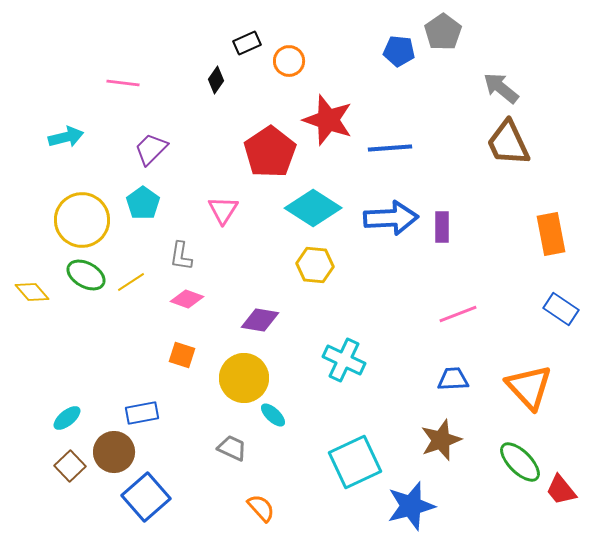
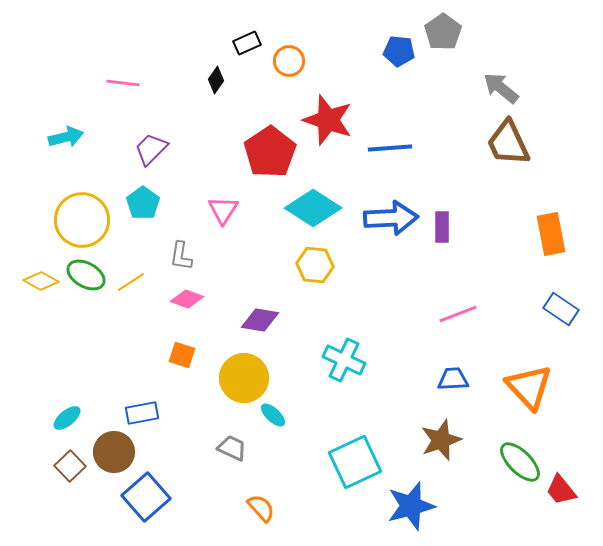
yellow diamond at (32, 292): moved 9 px right, 11 px up; rotated 20 degrees counterclockwise
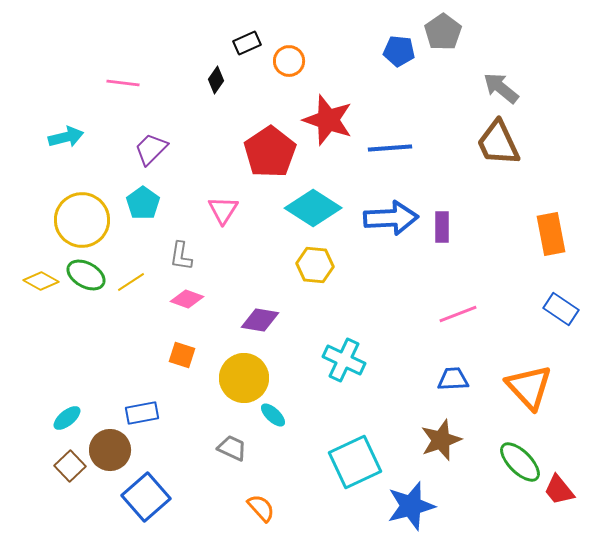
brown trapezoid at (508, 143): moved 10 px left
brown circle at (114, 452): moved 4 px left, 2 px up
red trapezoid at (561, 490): moved 2 px left
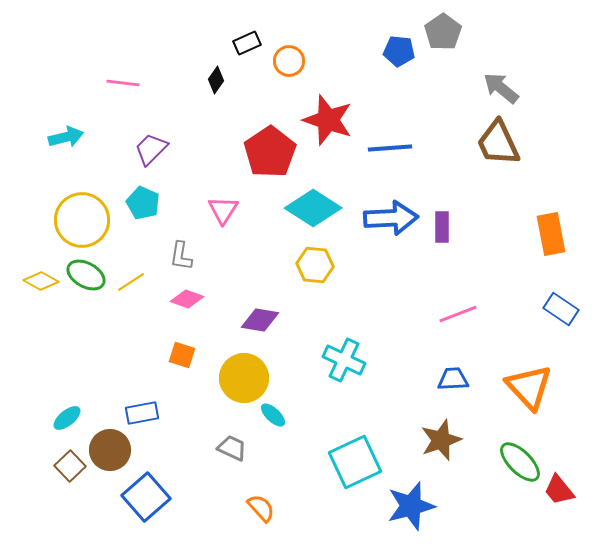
cyan pentagon at (143, 203): rotated 12 degrees counterclockwise
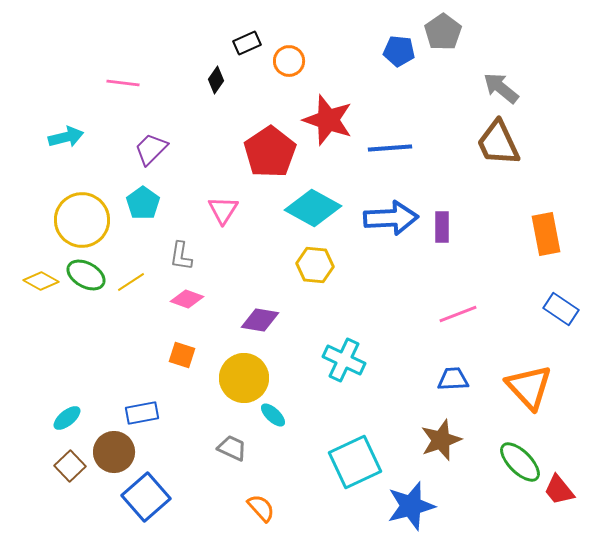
cyan pentagon at (143, 203): rotated 12 degrees clockwise
cyan diamond at (313, 208): rotated 4 degrees counterclockwise
orange rectangle at (551, 234): moved 5 px left
brown circle at (110, 450): moved 4 px right, 2 px down
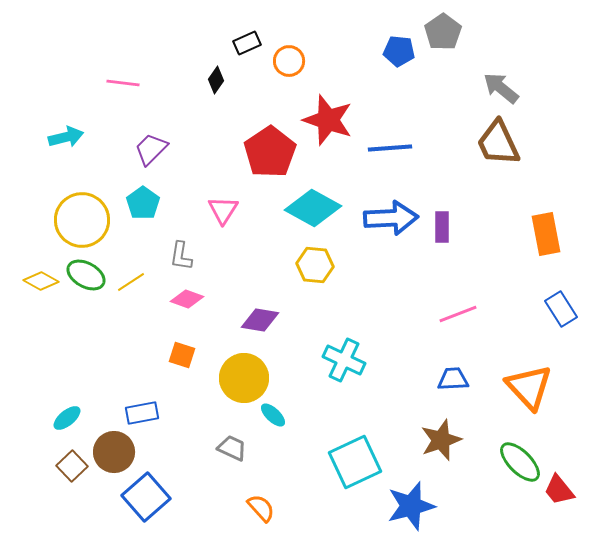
blue rectangle at (561, 309): rotated 24 degrees clockwise
brown square at (70, 466): moved 2 px right
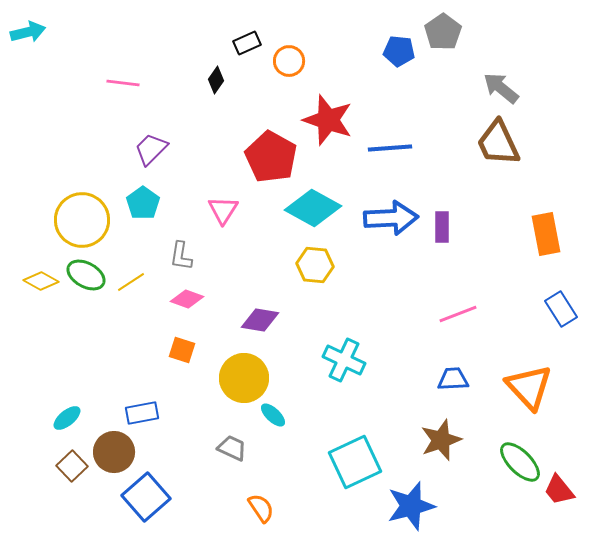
cyan arrow at (66, 137): moved 38 px left, 105 px up
red pentagon at (270, 152): moved 1 px right, 5 px down; rotated 9 degrees counterclockwise
orange square at (182, 355): moved 5 px up
orange semicircle at (261, 508): rotated 8 degrees clockwise
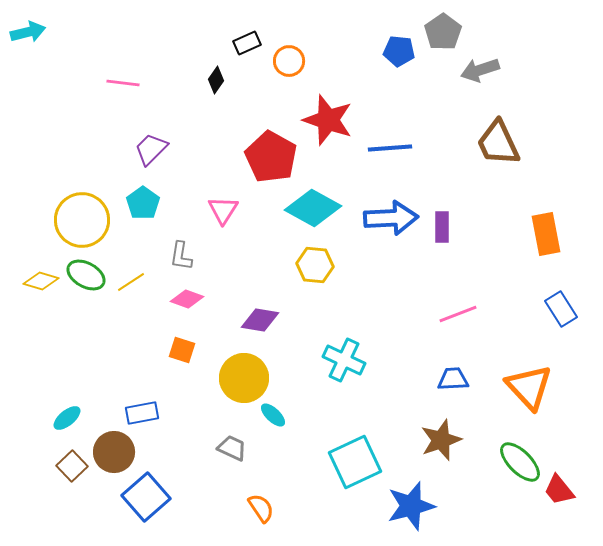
gray arrow at (501, 88): moved 21 px left, 18 px up; rotated 57 degrees counterclockwise
yellow diamond at (41, 281): rotated 12 degrees counterclockwise
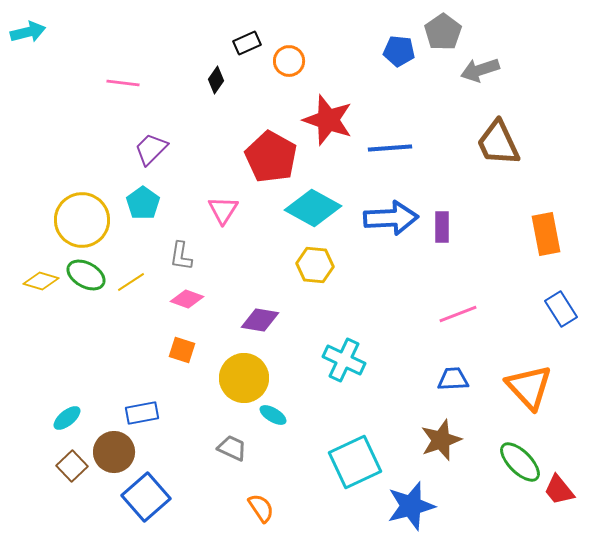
cyan ellipse at (273, 415): rotated 12 degrees counterclockwise
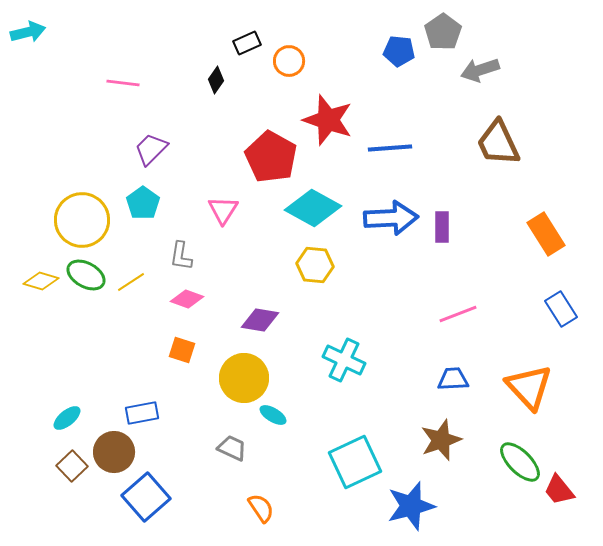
orange rectangle at (546, 234): rotated 21 degrees counterclockwise
